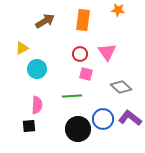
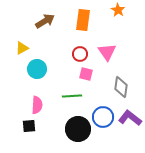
orange star: rotated 24 degrees clockwise
gray diamond: rotated 55 degrees clockwise
blue circle: moved 2 px up
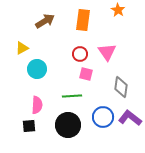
black circle: moved 10 px left, 4 px up
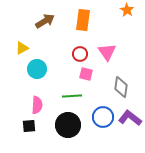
orange star: moved 9 px right
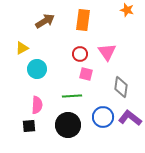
orange star: rotated 16 degrees counterclockwise
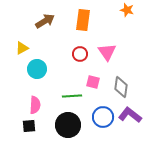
pink square: moved 7 px right, 8 px down
pink semicircle: moved 2 px left
purple L-shape: moved 3 px up
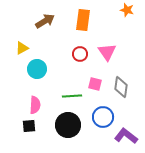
pink square: moved 2 px right, 2 px down
purple L-shape: moved 4 px left, 21 px down
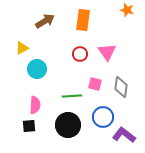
purple L-shape: moved 2 px left, 1 px up
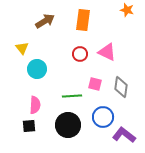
yellow triangle: rotated 40 degrees counterclockwise
pink triangle: rotated 30 degrees counterclockwise
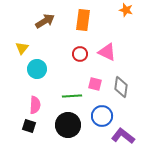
orange star: moved 1 px left
yellow triangle: rotated 16 degrees clockwise
blue circle: moved 1 px left, 1 px up
black square: rotated 24 degrees clockwise
purple L-shape: moved 1 px left, 1 px down
